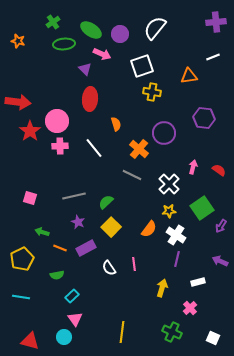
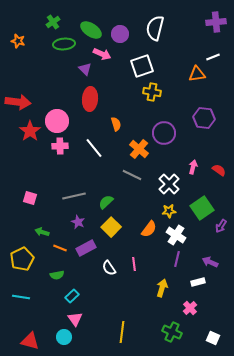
white semicircle at (155, 28): rotated 25 degrees counterclockwise
orange triangle at (189, 76): moved 8 px right, 2 px up
purple arrow at (220, 261): moved 10 px left, 1 px down
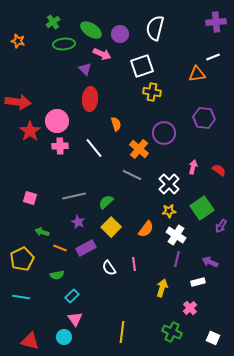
orange semicircle at (149, 229): moved 3 px left
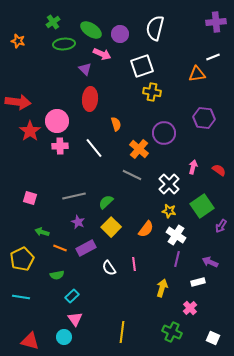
green square at (202, 208): moved 2 px up
yellow star at (169, 211): rotated 16 degrees clockwise
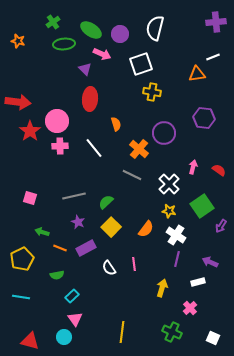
white square at (142, 66): moved 1 px left, 2 px up
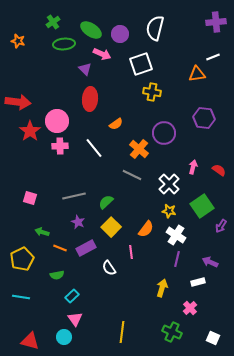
orange semicircle at (116, 124): rotated 72 degrees clockwise
pink line at (134, 264): moved 3 px left, 12 px up
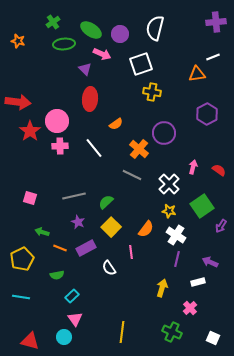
purple hexagon at (204, 118): moved 3 px right, 4 px up; rotated 25 degrees clockwise
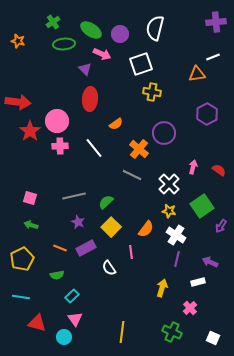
green arrow at (42, 232): moved 11 px left, 7 px up
red triangle at (30, 341): moved 7 px right, 18 px up
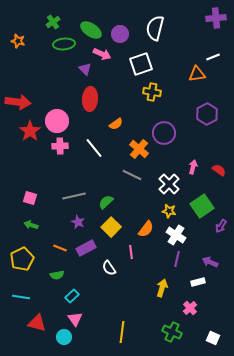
purple cross at (216, 22): moved 4 px up
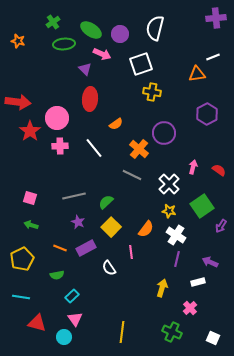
pink circle at (57, 121): moved 3 px up
